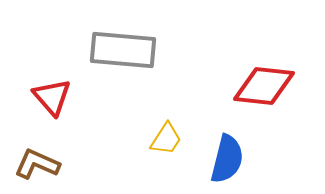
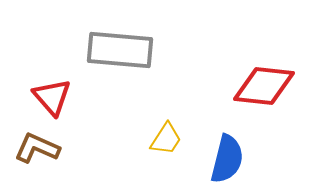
gray rectangle: moved 3 px left
brown L-shape: moved 16 px up
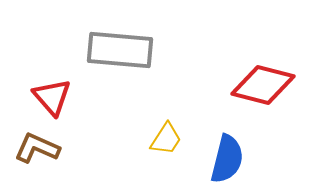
red diamond: moved 1 px left, 1 px up; rotated 8 degrees clockwise
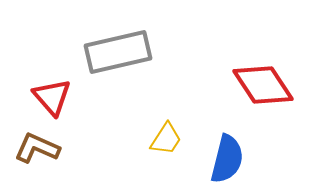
gray rectangle: moved 2 px left, 2 px down; rotated 18 degrees counterclockwise
red diamond: rotated 42 degrees clockwise
